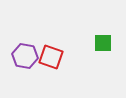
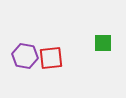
red square: moved 1 px down; rotated 25 degrees counterclockwise
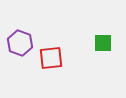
purple hexagon: moved 5 px left, 13 px up; rotated 10 degrees clockwise
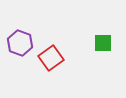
red square: rotated 30 degrees counterclockwise
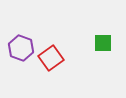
purple hexagon: moved 1 px right, 5 px down
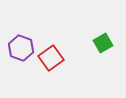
green square: rotated 30 degrees counterclockwise
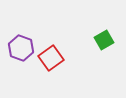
green square: moved 1 px right, 3 px up
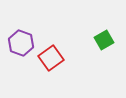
purple hexagon: moved 5 px up
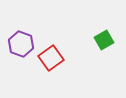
purple hexagon: moved 1 px down
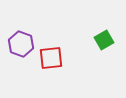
red square: rotated 30 degrees clockwise
